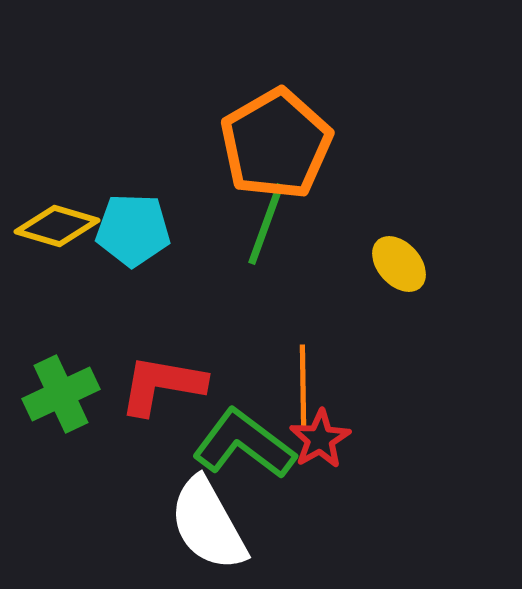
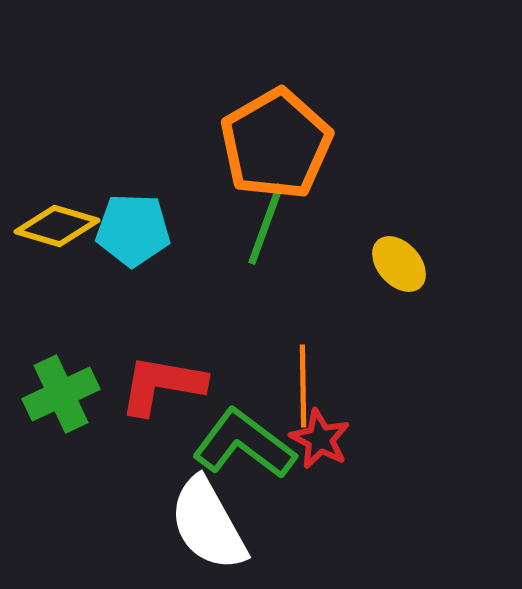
red star: rotated 14 degrees counterclockwise
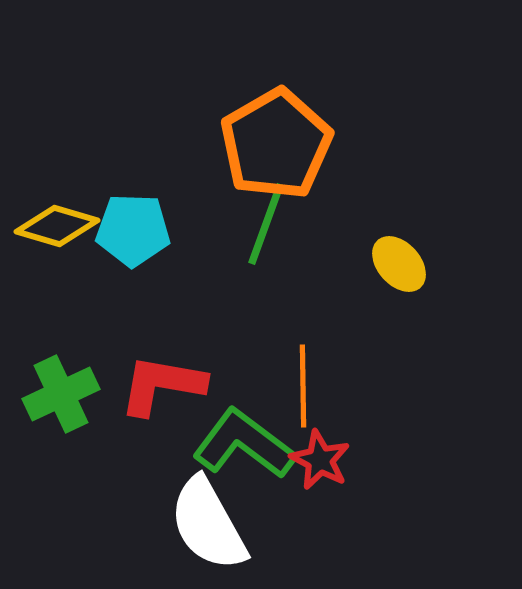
red star: moved 21 px down
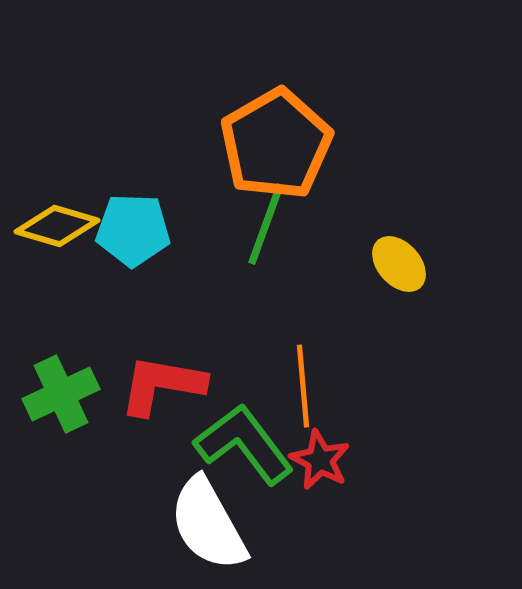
orange line: rotated 4 degrees counterclockwise
green L-shape: rotated 16 degrees clockwise
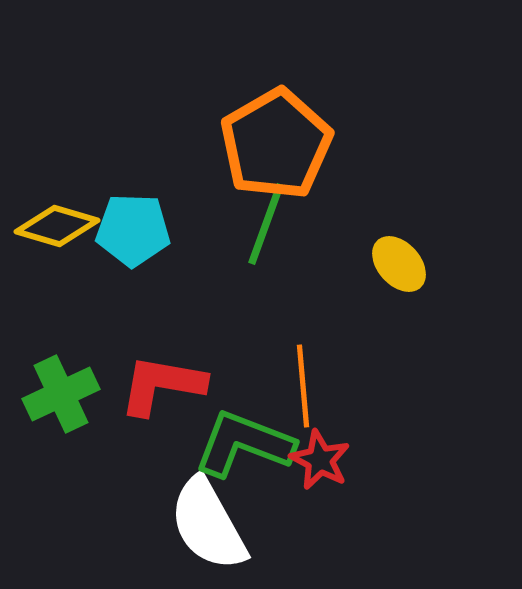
green L-shape: rotated 32 degrees counterclockwise
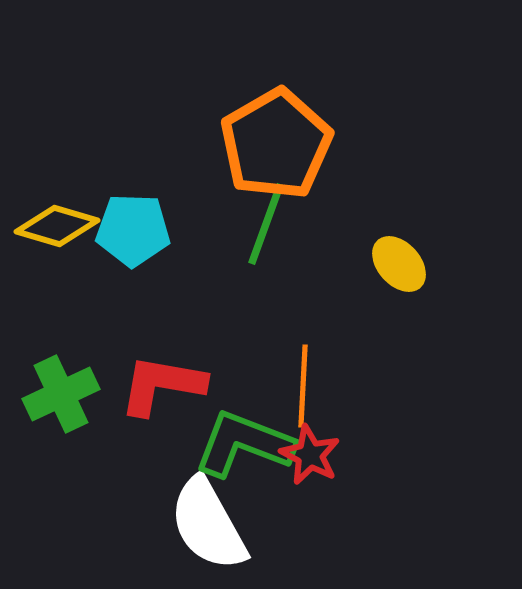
orange line: rotated 8 degrees clockwise
red star: moved 10 px left, 5 px up
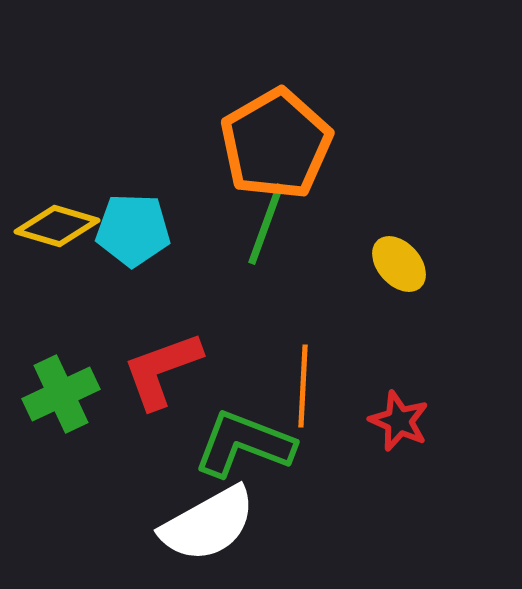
red L-shape: moved 15 px up; rotated 30 degrees counterclockwise
red star: moved 89 px right, 34 px up; rotated 4 degrees counterclockwise
white semicircle: rotated 90 degrees counterclockwise
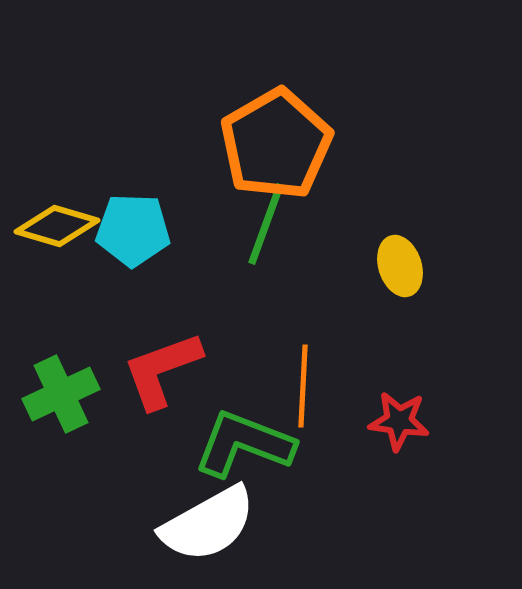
yellow ellipse: moved 1 px right, 2 px down; rotated 24 degrees clockwise
red star: rotated 16 degrees counterclockwise
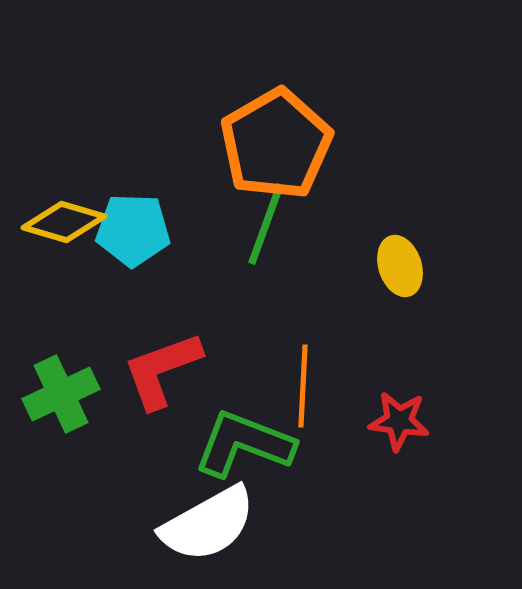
yellow diamond: moved 7 px right, 4 px up
